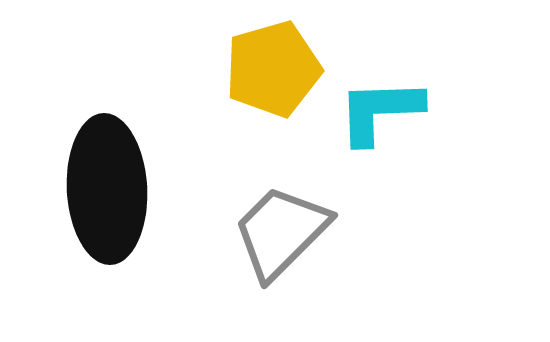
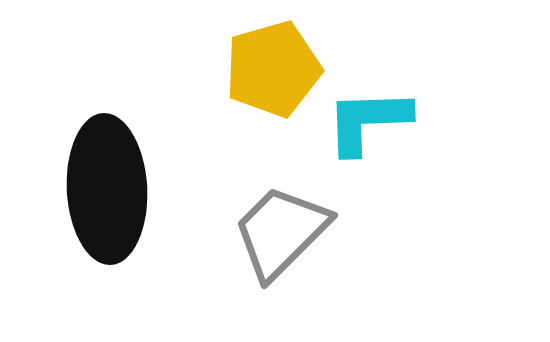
cyan L-shape: moved 12 px left, 10 px down
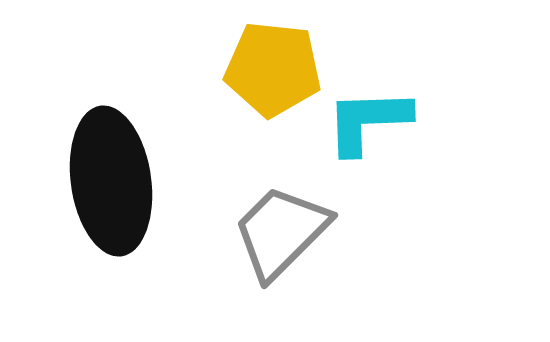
yellow pentagon: rotated 22 degrees clockwise
black ellipse: moved 4 px right, 8 px up; rotated 5 degrees counterclockwise
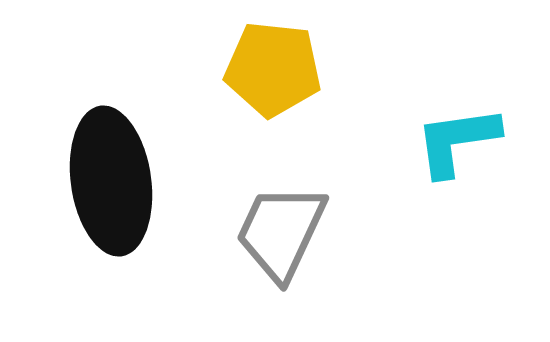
cyan L-shape: moved 89 px right, 20 px down; rotated 6 degrees counterclockwise
gray trapezoid: rotated 20 degrees counterclockwise
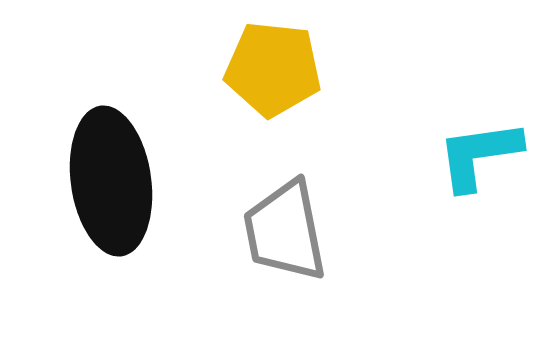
cyan L-shape: moved 22 px right, 14 px down
gray trapezoid: moved 4 px right, 1 px up; rotated 36 degrees counterclockwise
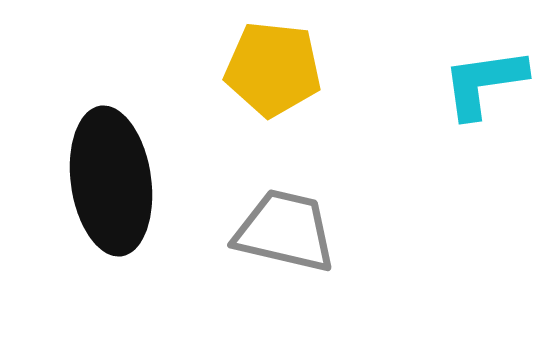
cyan L-shape: moved 5 px right, 72 px up
gray trapezoid: rotated 114 degrees clockwise
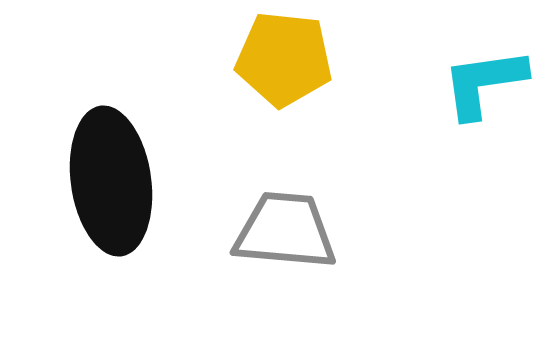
yellow pentagon: moved 11 px right, 10 px up
gray trapezoid: rotated 8 degrees counterclockwise
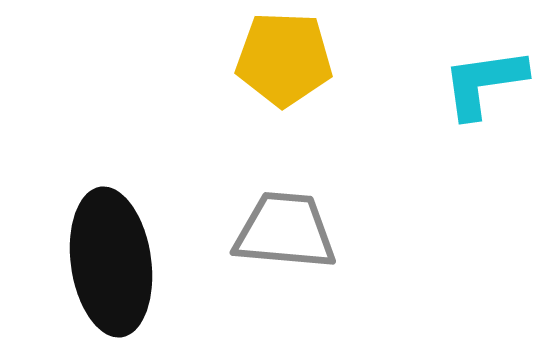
yellow pentagon: rotated 4 degrees counterclockwise
black ellipse: moved 81 px down
